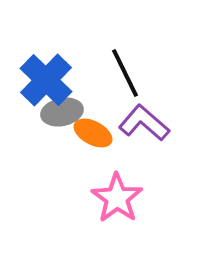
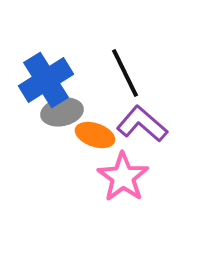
blue cross: rotated 14 degrees clockwise
purple L-shape: moved 2 px left, 1 px down
orange ellipse: moved 2 px right, 2 px down; rotated 9 degrees counterclockwise
pink star: moved 6 px right, 21 px up
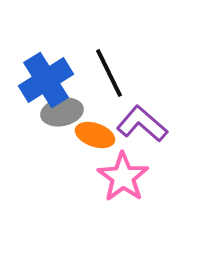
black line: moved 16 px left
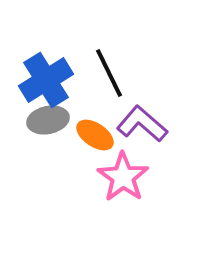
gray ellipse: moved 14 px left, 8 px down
orange ellipse: rotated 15 degrees clockwise
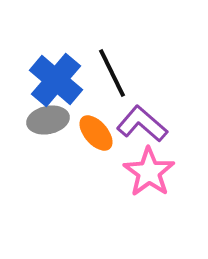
black line: moved 3 px right
blue cross: moved 10 px right; rotated 18 degrees counterclockwise
orange ellipse: moved 1 px right, 2 px up; rotated 15 degrees clockwise
pink star: moved 26 px right, 5 px up
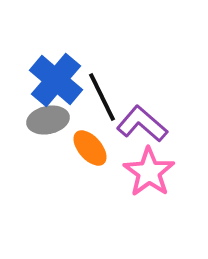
black line: moved 10 px left, 24 px down
orange ellipse: moved 6 px left, 15 px down
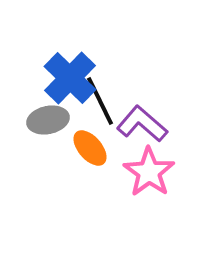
blue cross: moved 14 px right, 2 px up; rotated 4 degrees clockwise
black line: moved 2 px left, 4 px down
